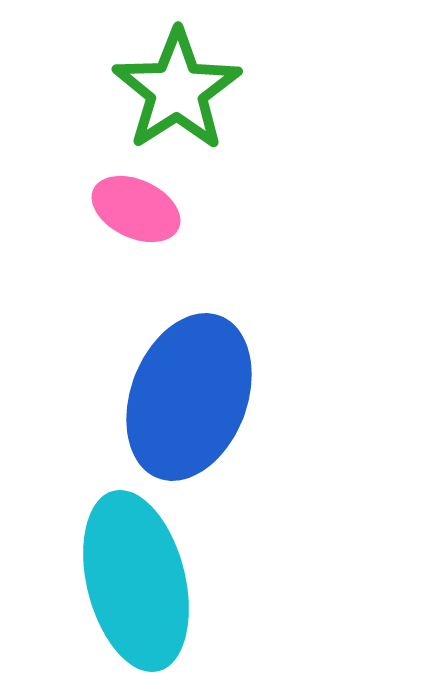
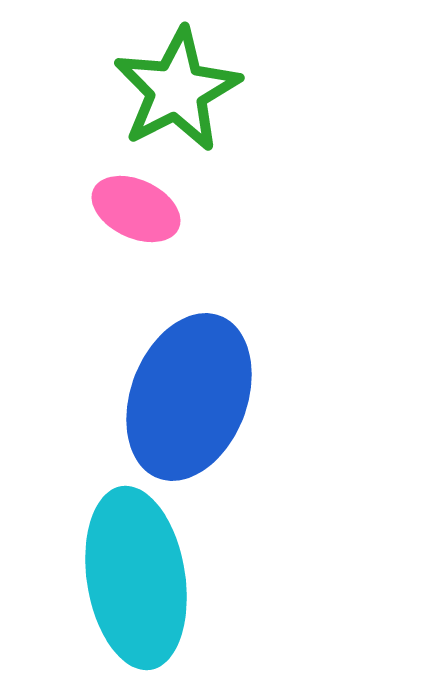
green star: rotated 6 degrees clockwise
cyan ellipse: moved 3 px up; rotated 5 degrees clockwise
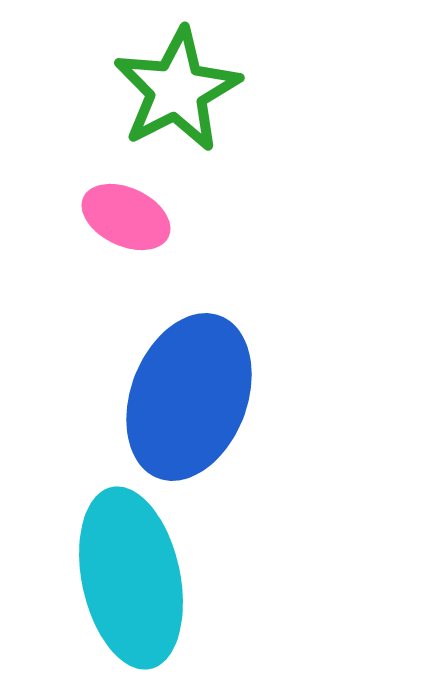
pink ellipse: moved 10 px left, 8 px down
cyan ellipse: moved 5 px left; rotated 3 degrees counterclockwise
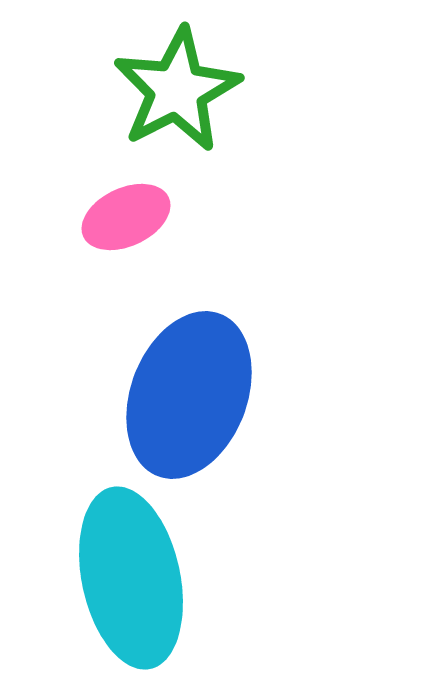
pink ellipse: rotated 50 degrees counterclockwise
blue ellipse: moved 2 px up
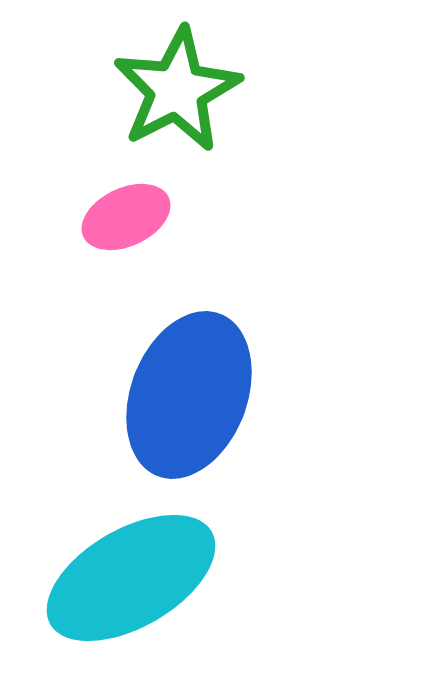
cyan ellipse: rotated 72 degrees clockwise
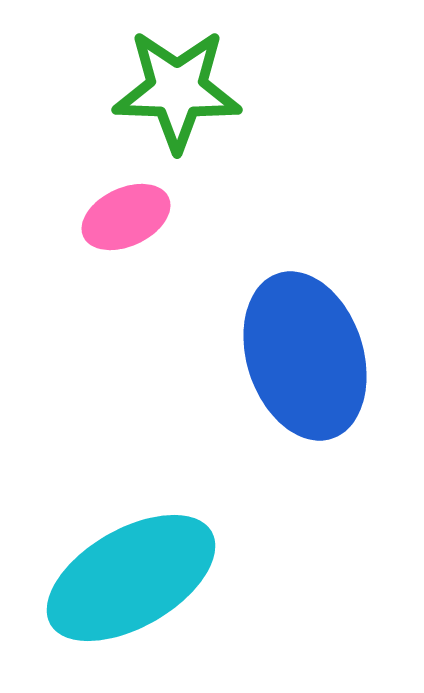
green star: rotated 29 degrees clockwise
blue ellipse: moved 116 px right, 39 px up; rotated 39 degrees counterclockwise
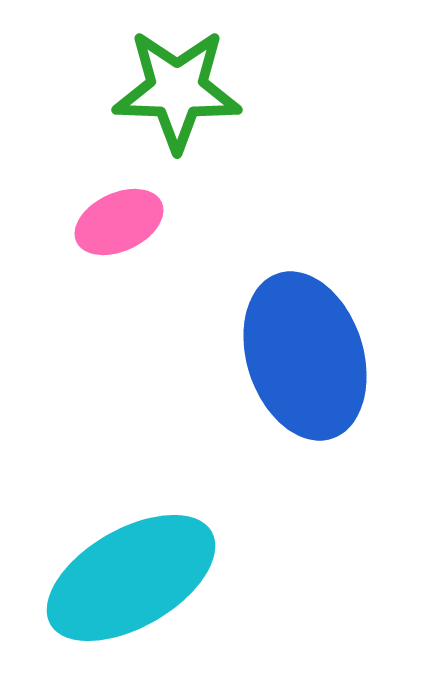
pink ellipse: moved 7 px left, 5 px down
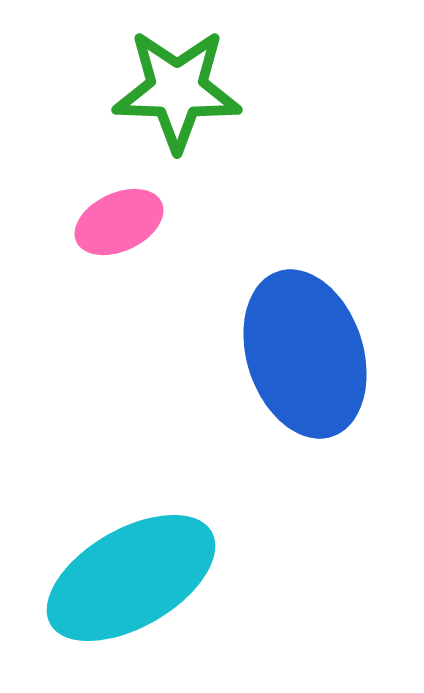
blue ellipse: moved 2 px up
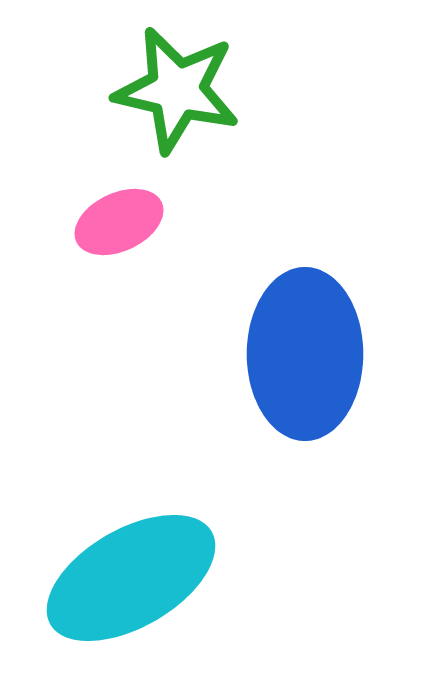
green star: rotated 11 degrees clockwise
blue ellipse: rotated 18 degrees clockwise
